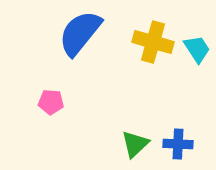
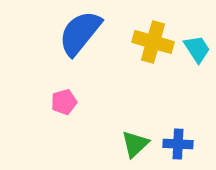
pink pentagon: moved 13 px right; rotated 20 degrees counterclockwise
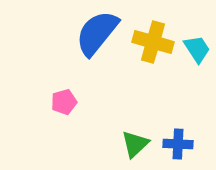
blue semicircle: moved 17 px right
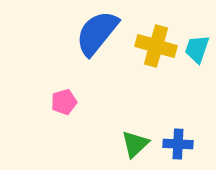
yellow cross: moved 3 px right, 4 px down
cyan trapezoid: rotated 128 degrees counterclockwise
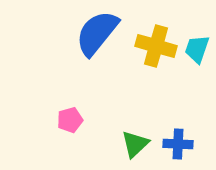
pink pentagon: moved 6 px right, 18 px down
